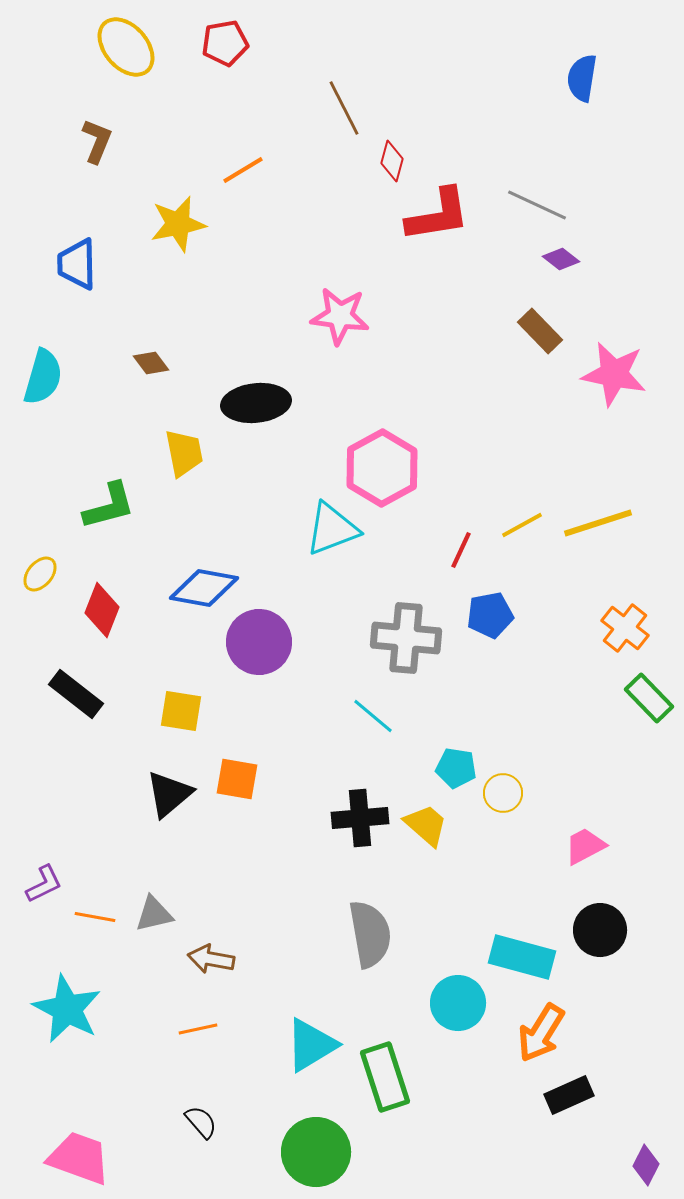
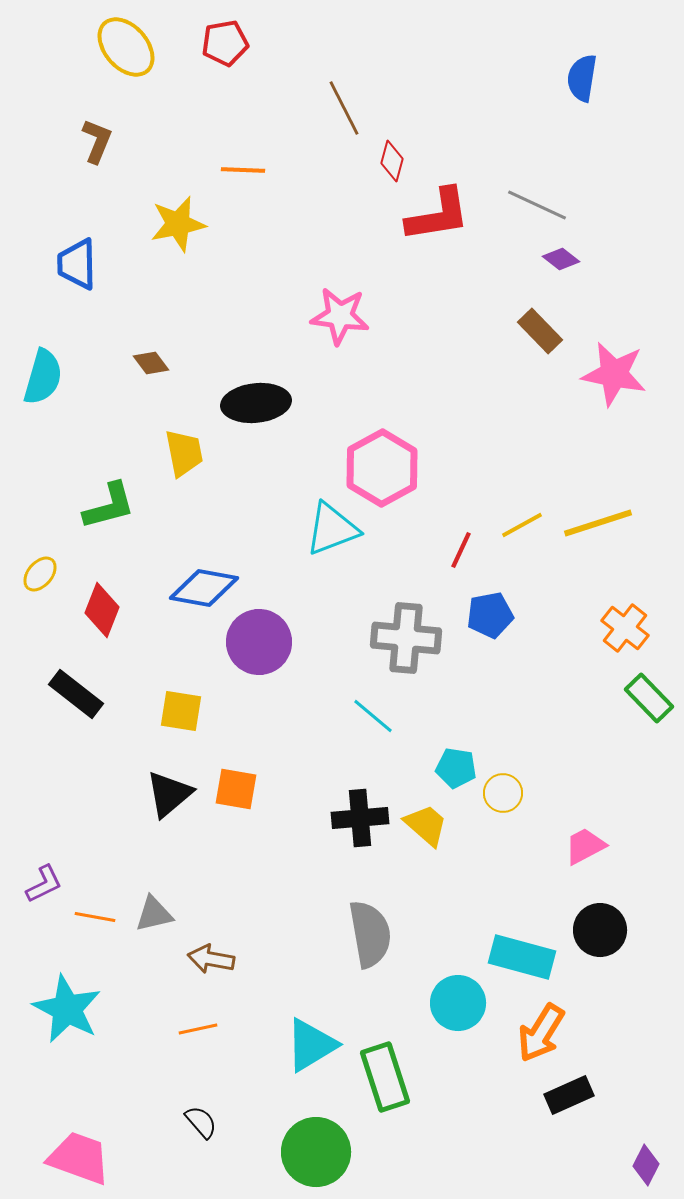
orange line at (243, 170): rotated 33 degrees clockwise
orange square at (237, 779): moved 1 px left, 10 px down
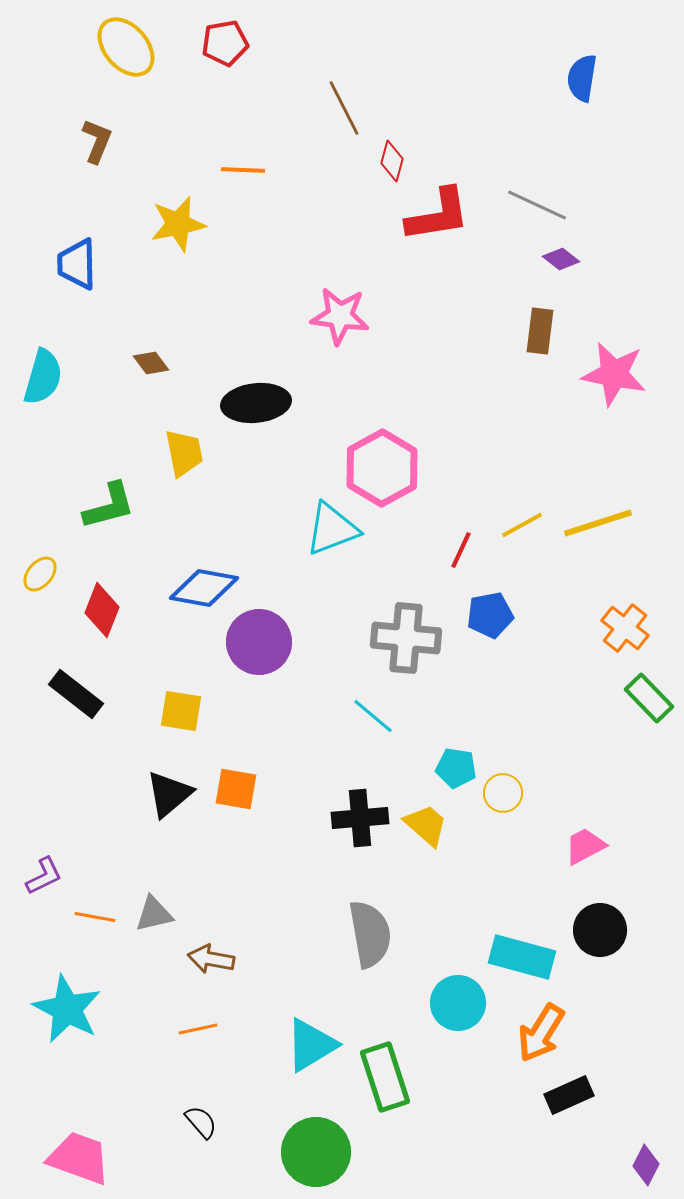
brown rectangle at (540, 331): rotated 51 degrees clockwise
purple L-shape at (44, 884): moved 8 px up
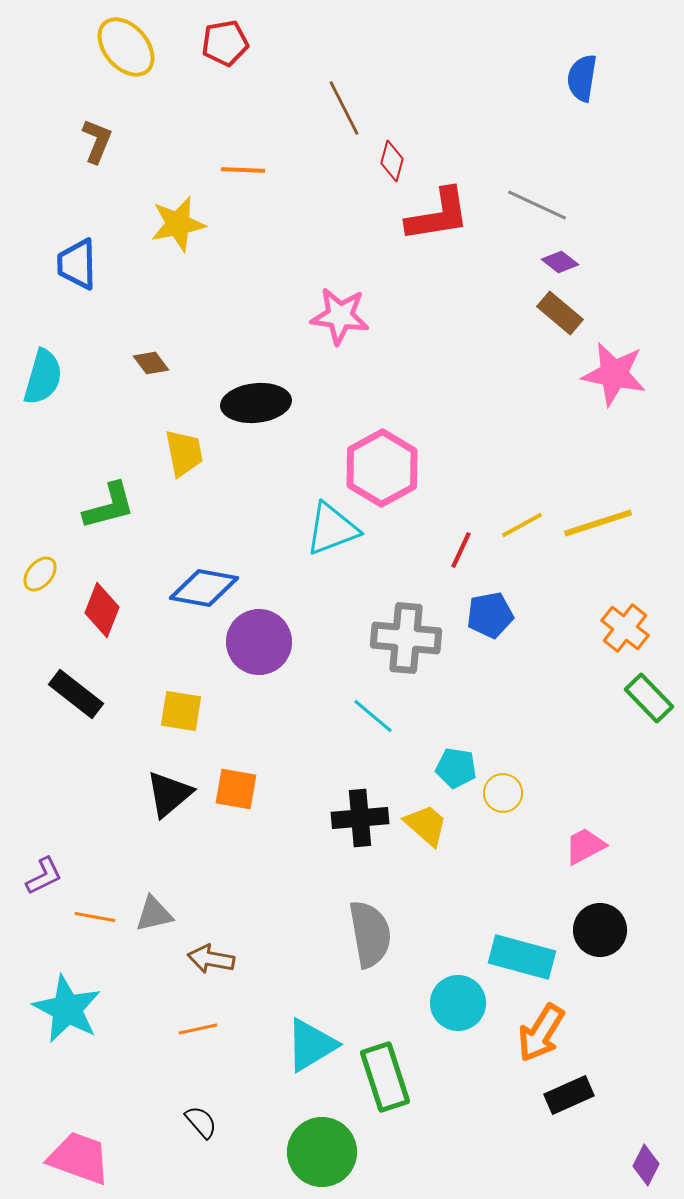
purple diamond at (561, 259): moved 1 px left, 3 px down
brown rectangle at (540, 331): moved 20 px right, 18 px up; rotated 57 degrees counterclockwise
green circle at (316, 1152): moved 6 px right
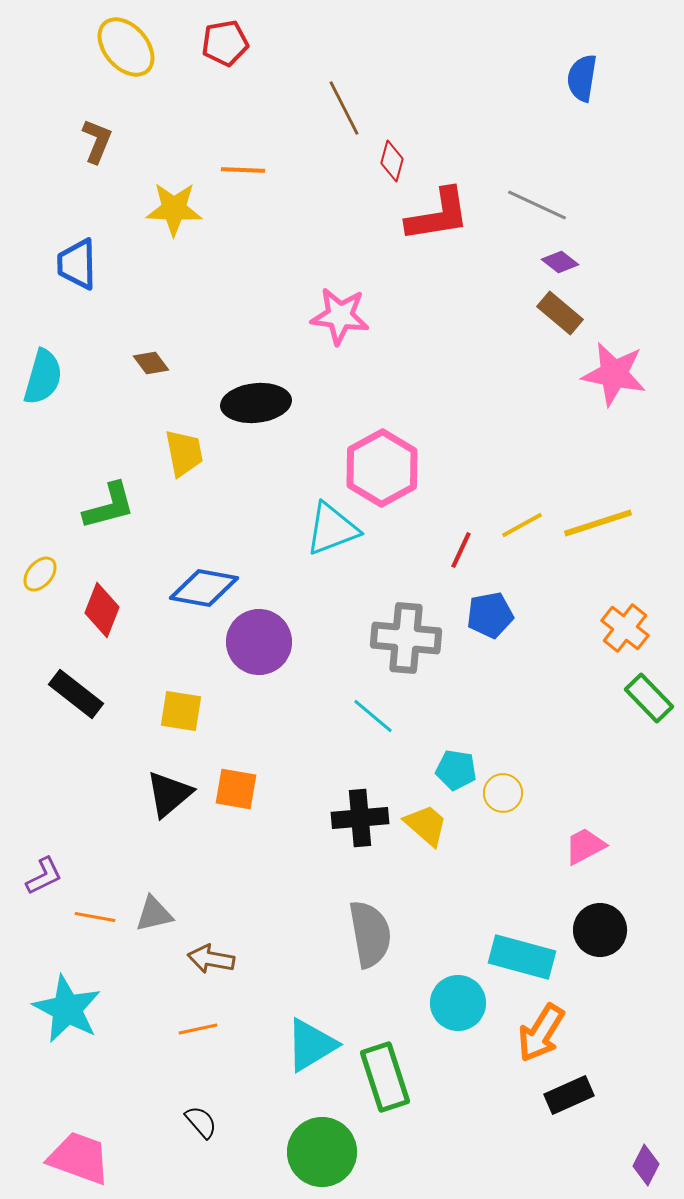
yellow star at (178, 224): moved 4 px left, 15 px up; rotated 14 degrees clockwise
cyan pentagon at (456, 768): moved 2 px down
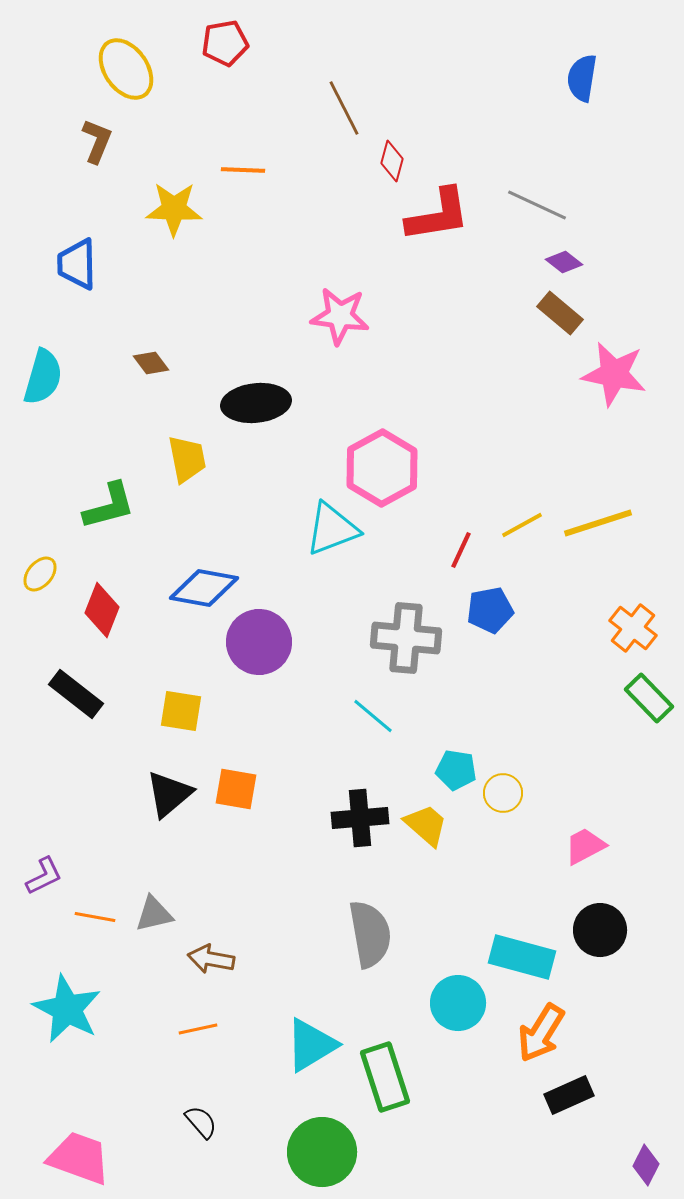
yellow ellipse at (126, 47): moved 22 px down; rotated 6 degrees clockwise
purple diamond at (560, 262): moved 4 px right
yellow trapezoid at (184, 453): moved 3 px right, 6 px down
blue pentagon at (490, 615): moved 5 px up
orange cross at (625, 628): moved 8 px right
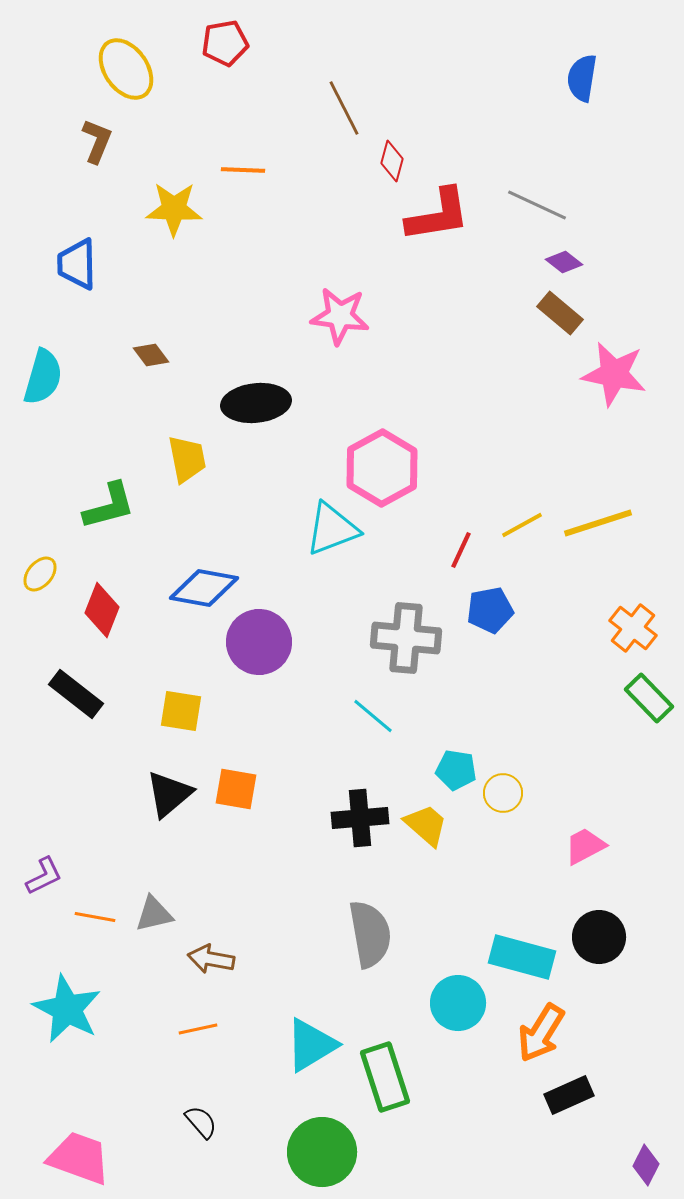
brown diamond at (151, 363): moved 8 px up
black circle at (600, 930): moved 1 px left, 7 px down
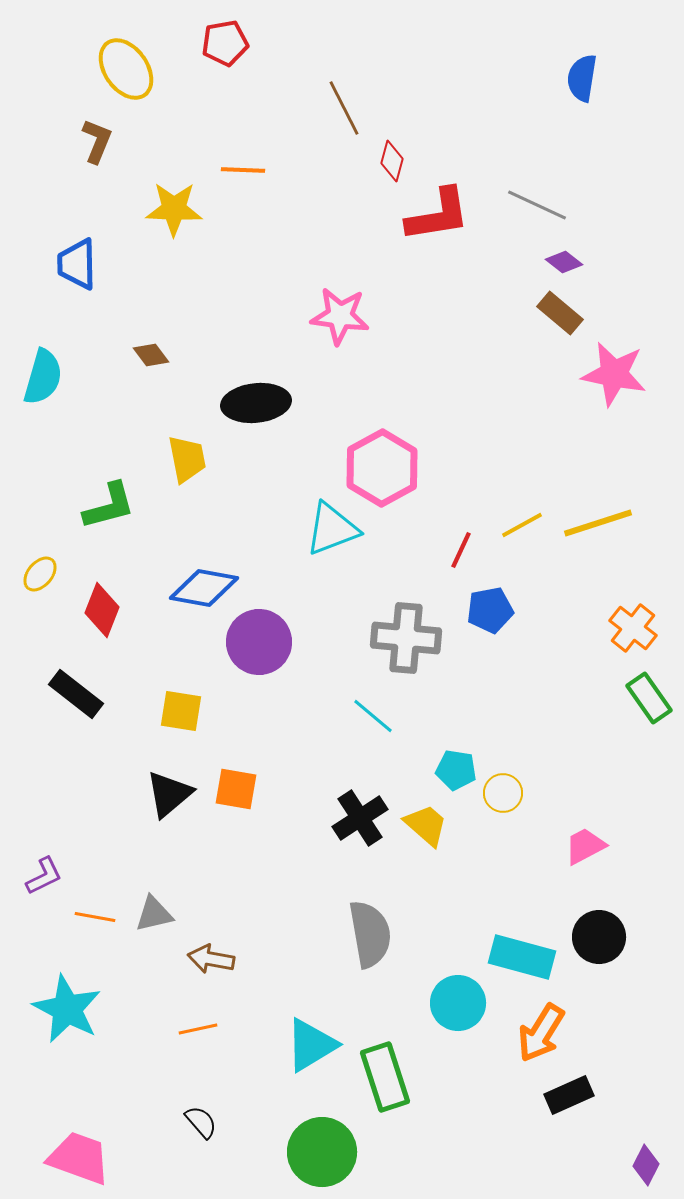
green rectangle at (649, 698): rotated 9 degrees clockwise
black cross at (360, 818): rotated 28 degrees counterclockwise
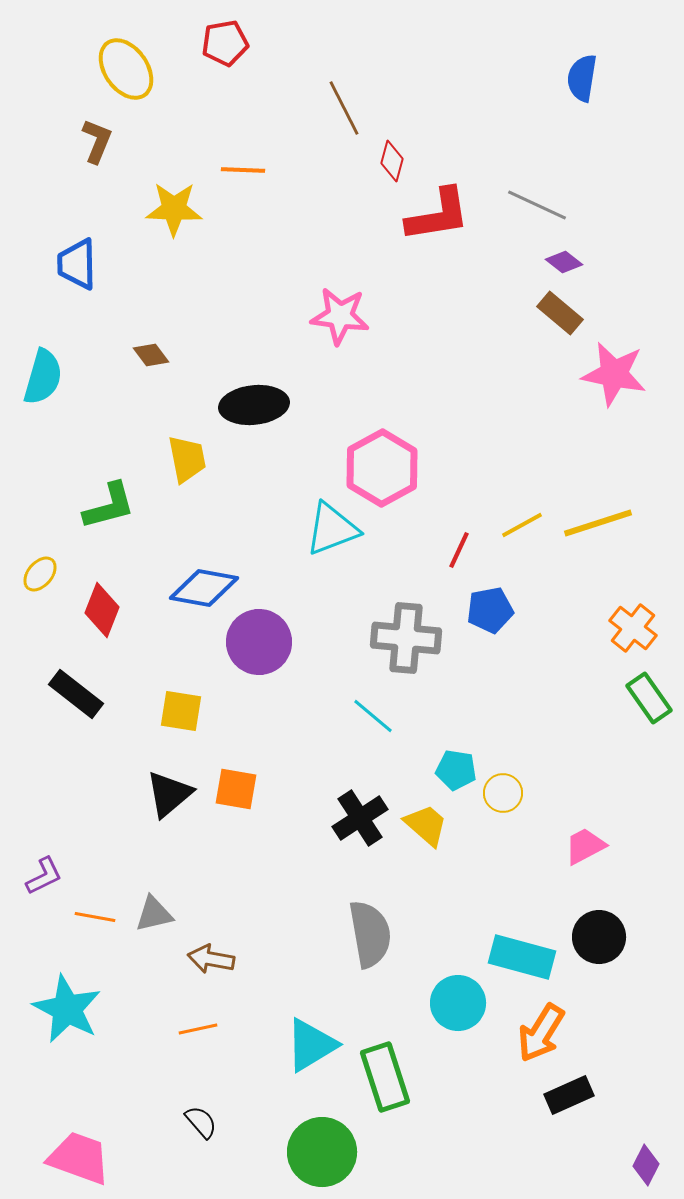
black ellipse at (256, 403): moved 2 px left, 2 px down
red line at (461, 550): moved 2 px left
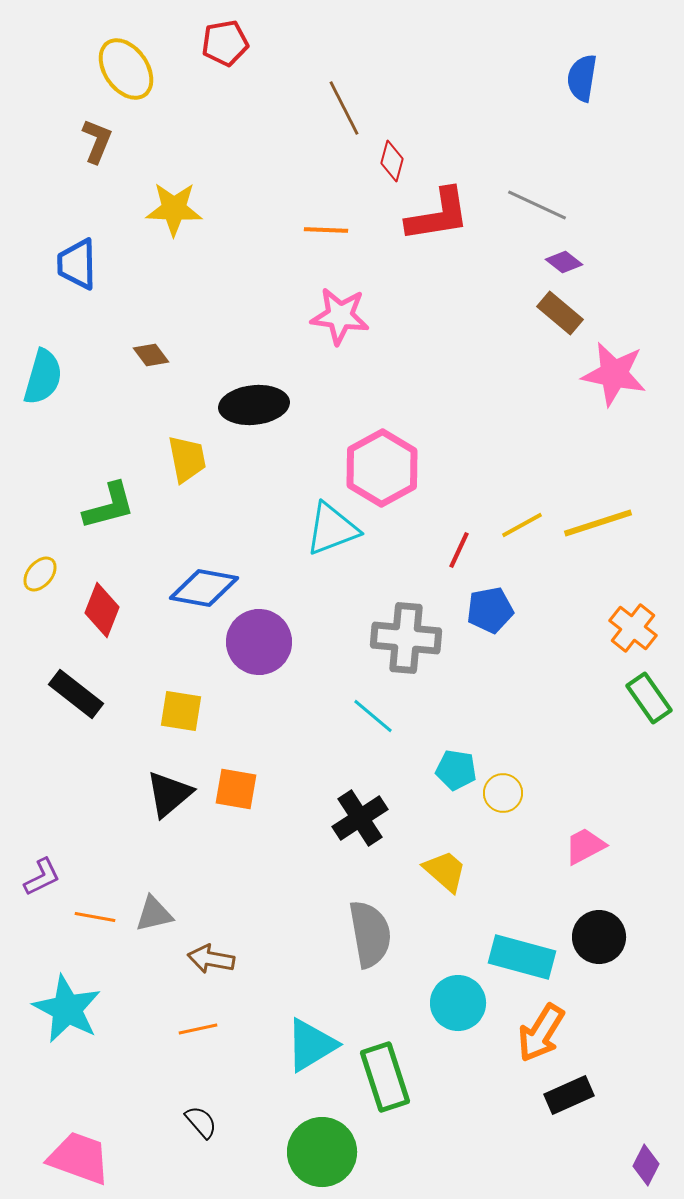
orange line at (243, 170): moved 83 px right, 60 px down
yellow trapezoid at (426, 825): moved 19 px right, 46 px down
purple L-shape at (44, 876): moved 2 px left, 1 px down
